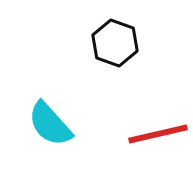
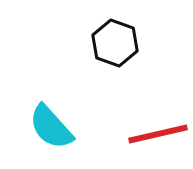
cyan semicircle: moved 1 px right, 3 px down
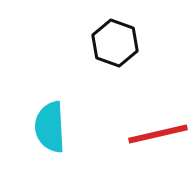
cyan semicircle: moved 1 px left; rotated 39 degrees clockwise
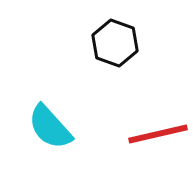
cyan semicircle: rotated 39 degrees counterclockwise
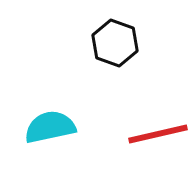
cyan semicircle: rotated 120 degrees clockwise
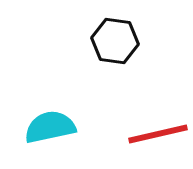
black hexagon: moved 2 px up; rotated 12 degrees counterclockwise
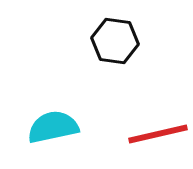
cyan semicircle: moved 3 px right
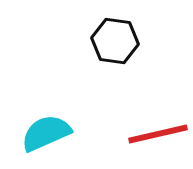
cyan semicircle: moved 7 px left, 6 px down; rotated 12 degrees counterclockwise
